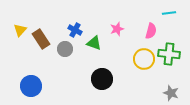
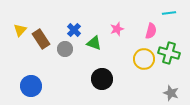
blue cross: moved 1 px left; rotated 16 degrees clockwise
green cross: moved 1 px up; rotated 10 degrees clockwise
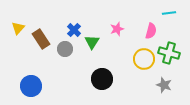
yellow triangle: moved 2 px left, 2 px up
green triangle: moved 2 px left, 1 px up; rotated 42 degrees clockwise
gray star: moved 7 px left, 8 px up
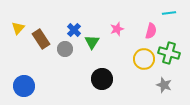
blue circle: moved 7 px left
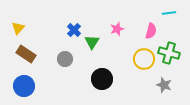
brown rectangle: moved 15 px left, 15 px down; rotated 24 degrees counterclockwise
gray circle: moved 10 px down
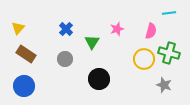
blue cross: moved 8 px left, 1 px up
black circle: moved 3 px left
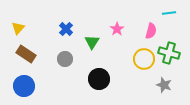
pink star: rotated 16 degrees counterclockwise
